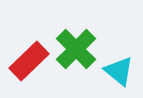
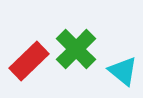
cyan triangle: moved 4 px right
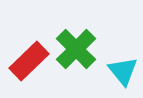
cyan triangle: rotated 12 degrees clockwise
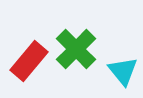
red rectangle: rotated 6 degrees counterclockwise
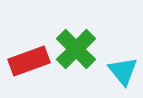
red rectangle: rotated 30 degrees clockwise
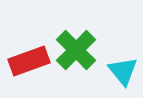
green cross: moved 1 px down
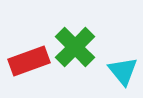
green cross: moved 1 px left, 3 px up
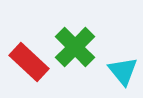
red rectangle: moved 1 px down; rotated 63 degrees clockwise
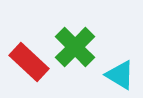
cyan triangle: moved 3 px left, 4 px down; rotated 20 degrees counterclockwise
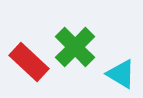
cyan triangle: moved 1 px right, 1 px up
